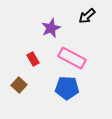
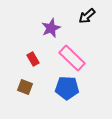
pink rectangle: rotated 16 degrees clockwise
brown square: moved 6 px right, 2 px down; rotated 21 degrees counterclockwise
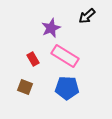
pink rectangle: moved 7 px left, 2 px up; rotated 12 degrees counterclockwise
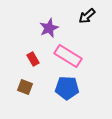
purple star: moved 2 px left
pink rectangle: moved 3 px right
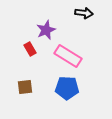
black arrow: moved 3 px left, 3 px up; rotated 132 degrees counterclockwise
purple star: moved 3 px left, 2 px down
red rectangle: moved 3 px left, 10 px up
brown square: rotated 28 degrees counterclockwise
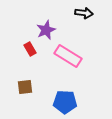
blue pentagon: moved 2 px left, 14 px down
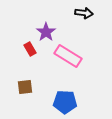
purple star: moved 2 px down; rotated 12 degrees counterclockwise
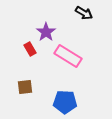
black arrow: rotated 24 degrees clockwise
